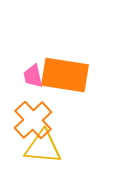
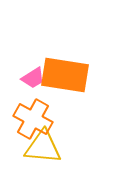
pink trapezoid: moved 2 px down; rotated 110 degrees counterclockwise
orange cross: moved 1 px up; rotated 18 degrees counterclockwise
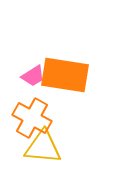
pink trapezoid: moved 2 px up
orange cross: moved 1 px left, 1 px up
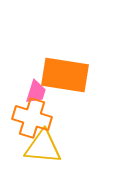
pink trapezoid: moved 3 px right, 16 px down; rotated 40 degrees counterclockwise
orange cross: rotated 12 degrees counterclockwise
